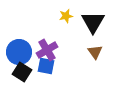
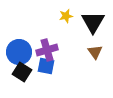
purple cross: rotated 15 degrees clockwise
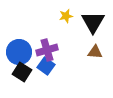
brown triangle: rotated 49 degrees counterclockwise
blue square: rotated 24 degrees clockwise
